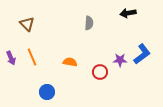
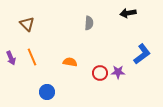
purple star: moved 2 px left, 12 px down
red circle: moved 1 px down
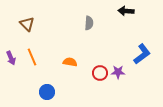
black arrow: moved 2 px left, 2 px up; rotated 14 degrees clockwise
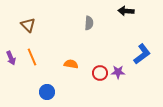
brown triangle: moved 1 px right, 1 px down
orange semicircle: moved 1 px right, 2 px down
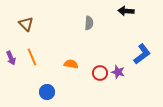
brown triangle: moved 2 px left, 1 px up
purple star: rotated 16 degrees clockwise
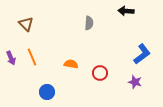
purple star: moved 17 px right, 10 px down
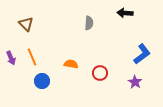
black arrow: moved 1 px left, 2 px down
purple star: rotated 16 degrees clockwise
blue circle: moved 5 px left, 11 px up
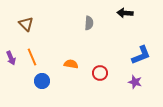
blue L-shape: moved 1 px left, 1 px down; rotated 15 degrees clockwise
purple star: rotated 16 degrees counterclockwise
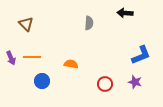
orange line: rotated 66 degrees counterclockwise
red circle: moved 5 px right, 11 px down
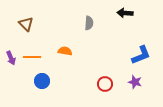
orange semicircle: moved 6 px left, 13 px up
